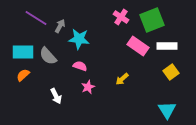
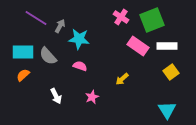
pink star: moved 4 px right, 10 px down
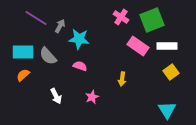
yellow arrow: rotated 40 degrees counterclockwise
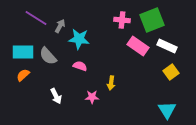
pink cross: moved 1 px right, 3 px down; rotated 28 degrees counterclockwise
white rectangle: rotated 24 degrees clockwise
yellow arrow: moved 11 px left, 4 px down
pink star: rotated 24 degrees clockwise
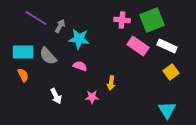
orange semicircle: rotated 104 degrees clockwise
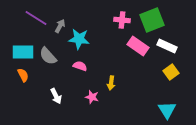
pink star: rotated 16 degrees clockwise
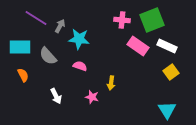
cyan rectangle: moved 3 px left, 5 px up
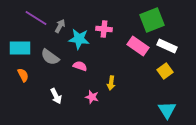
pink cross: moved 18 px left, 9 px down
cyan rectangle: moved 1 px down
gray semicircle: moved 2 px right, 1 px down; rotated 12 degrees counterclockwise
yellow square: moved 6 px left, 1 px up
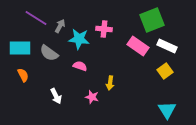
gray semicircle: moved 1 px left, 4 px up
yellow arrow: moved 1 px left
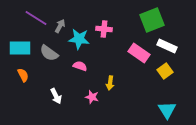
pink rectangle: moved 1 px right, 7 px down
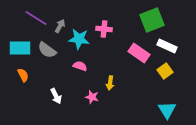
gray semicircle: moved 2 px left, 3 px up
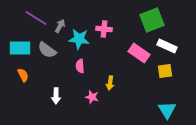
pink semicircle: rotated 112 degrees counterclockwise
yellow square: rotated 28 degrees clockwise
white arrow: rotated 28 degrees clockwise
